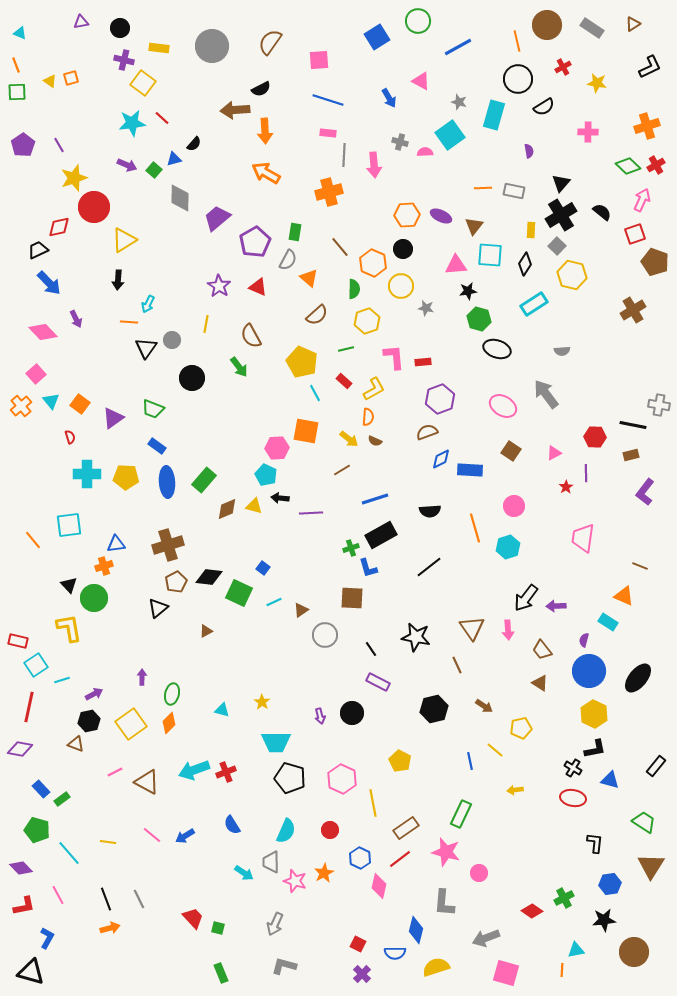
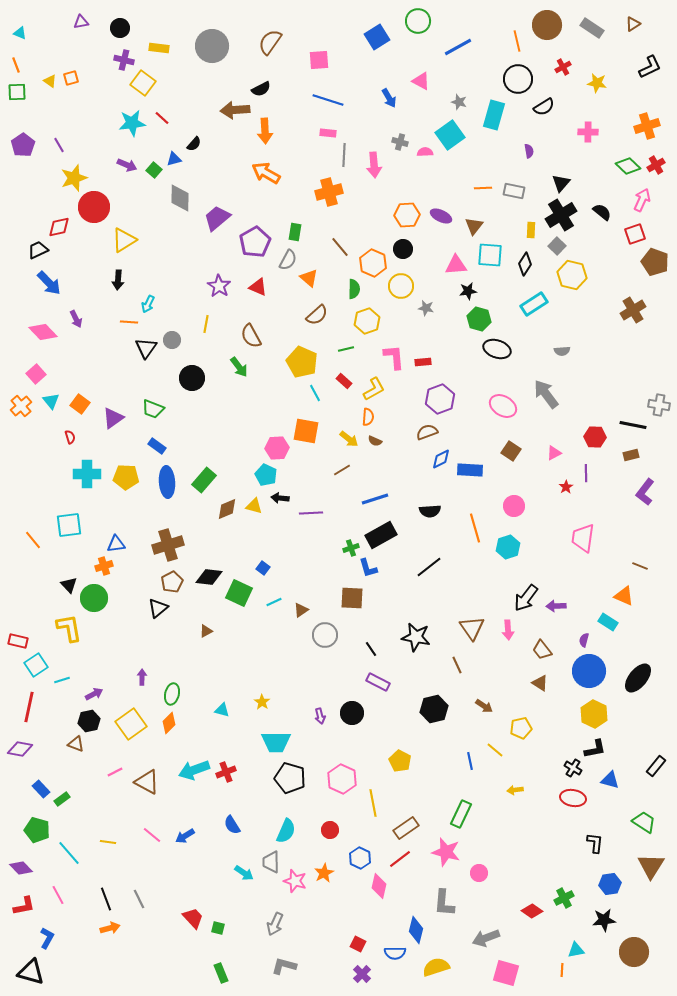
brown pentagon at (176, 582): moved 4 px left
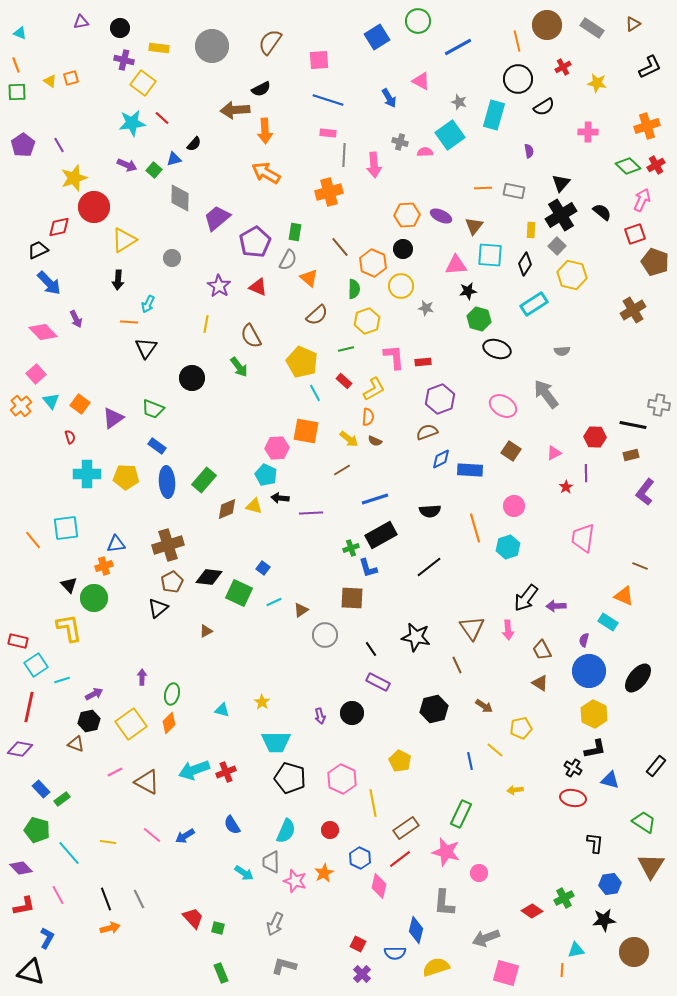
gray circle at (172, 340): moved 82 px up
cyan square at (69, 525): moved 3 px left, 3 px down
brown trapezoid at (542, 650): rotated 10 degrees clockwise
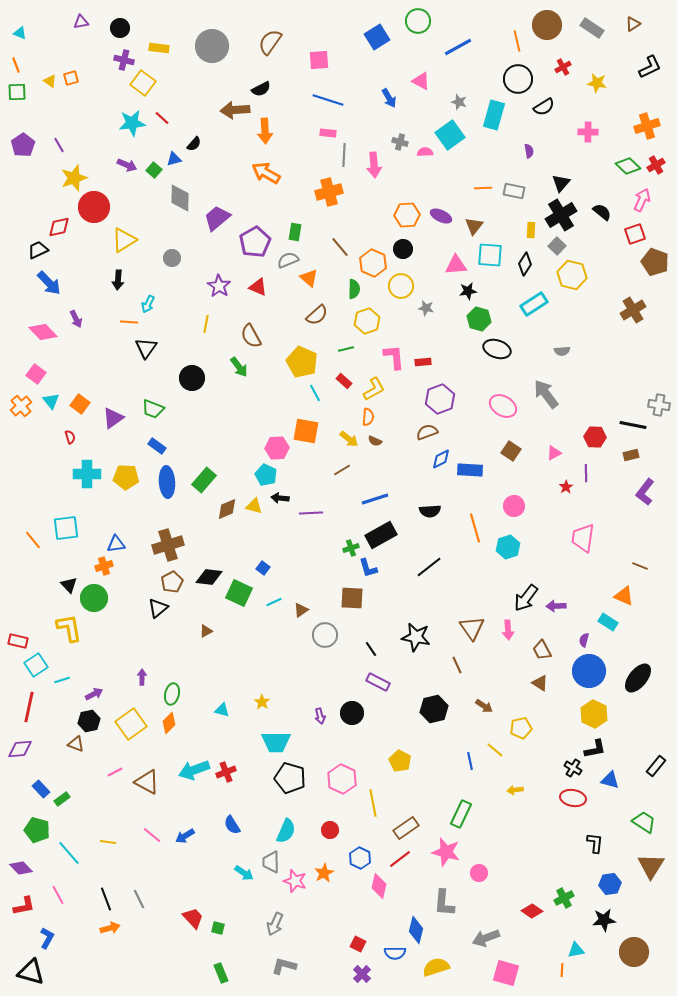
gray semicircle at (288, 260): rotated 140 degrees counterclockwise
pink square at (36, 374): rotated 12 degrees counterclockwise
purple diamond at (20, 749): rotated 15 degrees counterclockwise
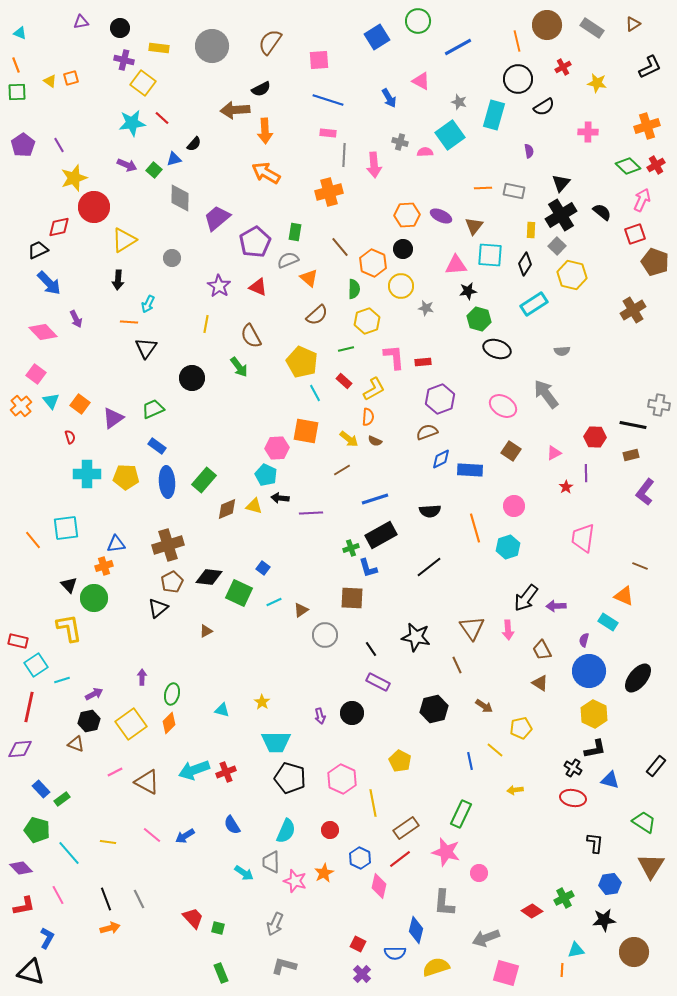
green trapezoid at (153, 409): rotated 135 degrees clockwise
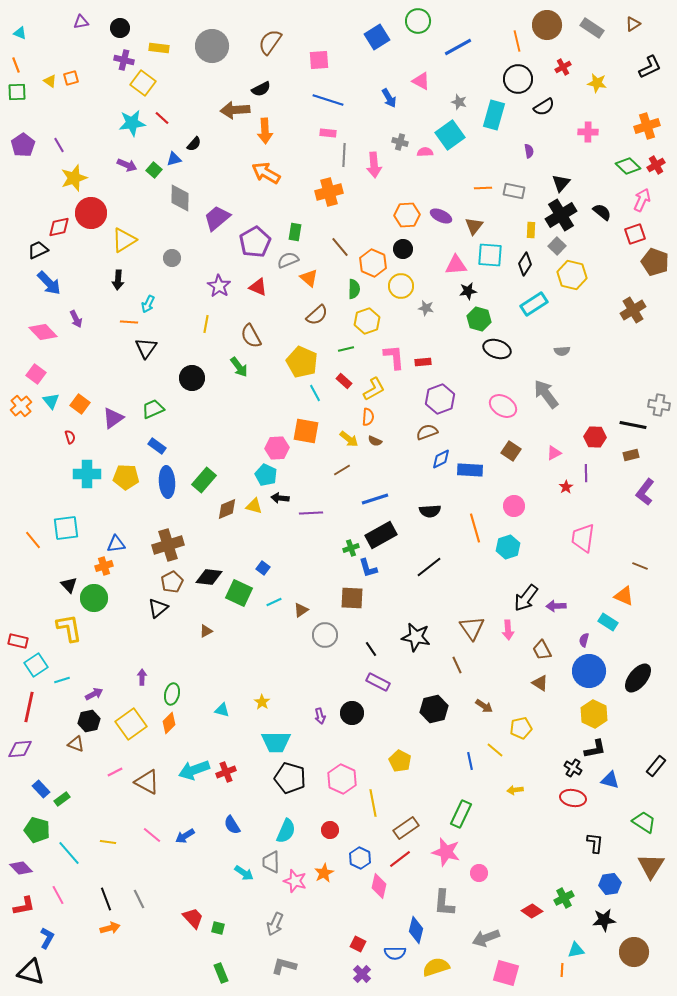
red circle at (94, 207): moved 3 px left, 6 px down
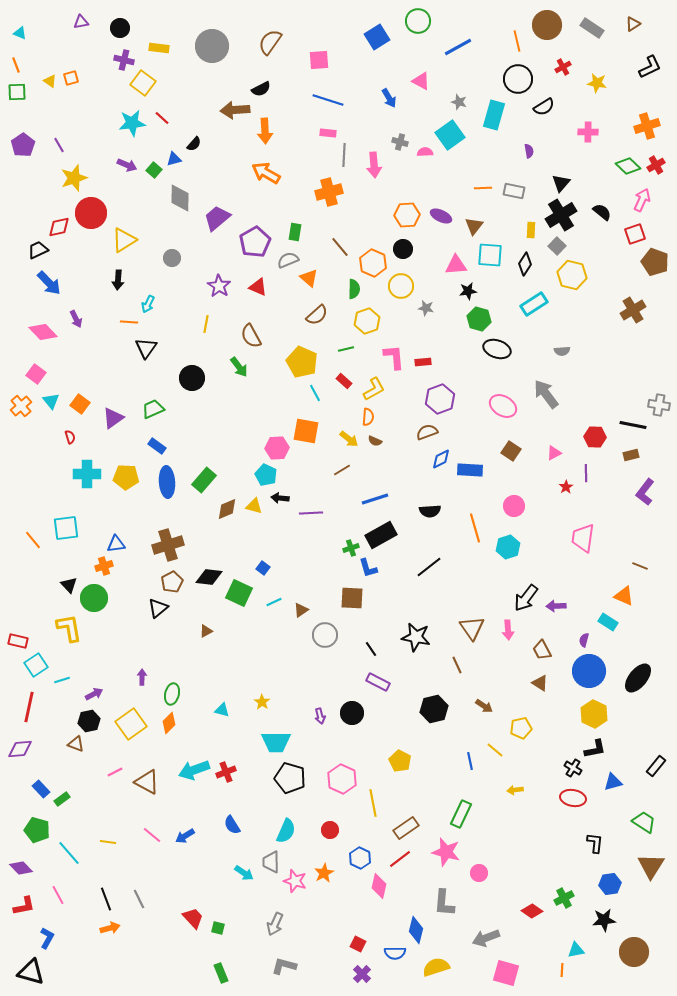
blue triangle at (610, 780): moved 3 px right, 2 px down; rotated 30 degrees counterclockwise
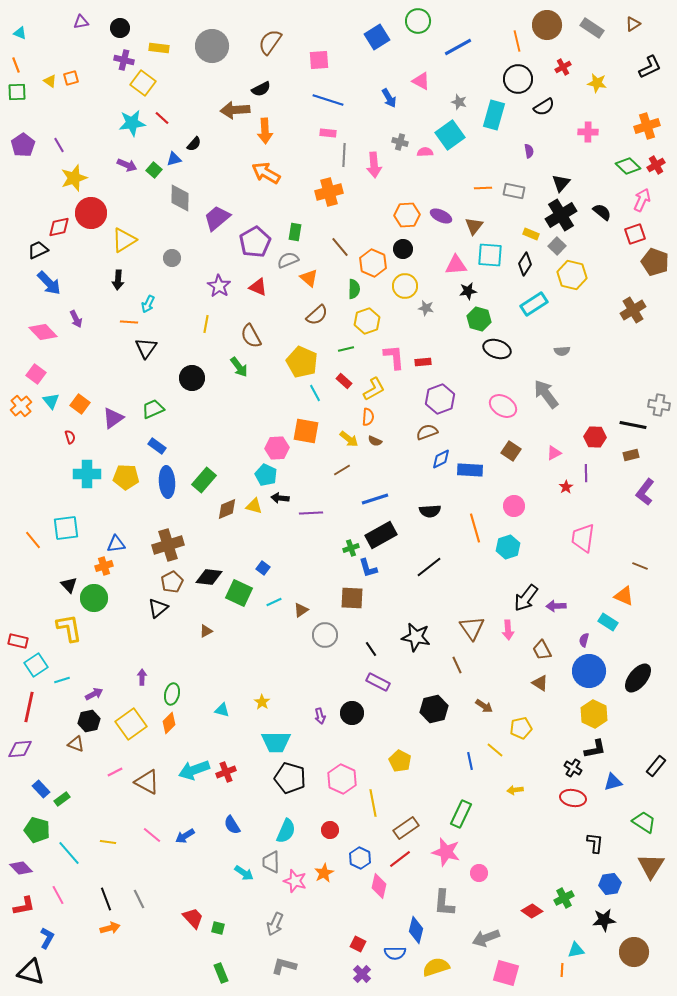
yellow rectangle at (531, 230): moved 4 px down; rotated 70 degrees counterclockwise
yellow circle at (401, 286): moved 4 px right
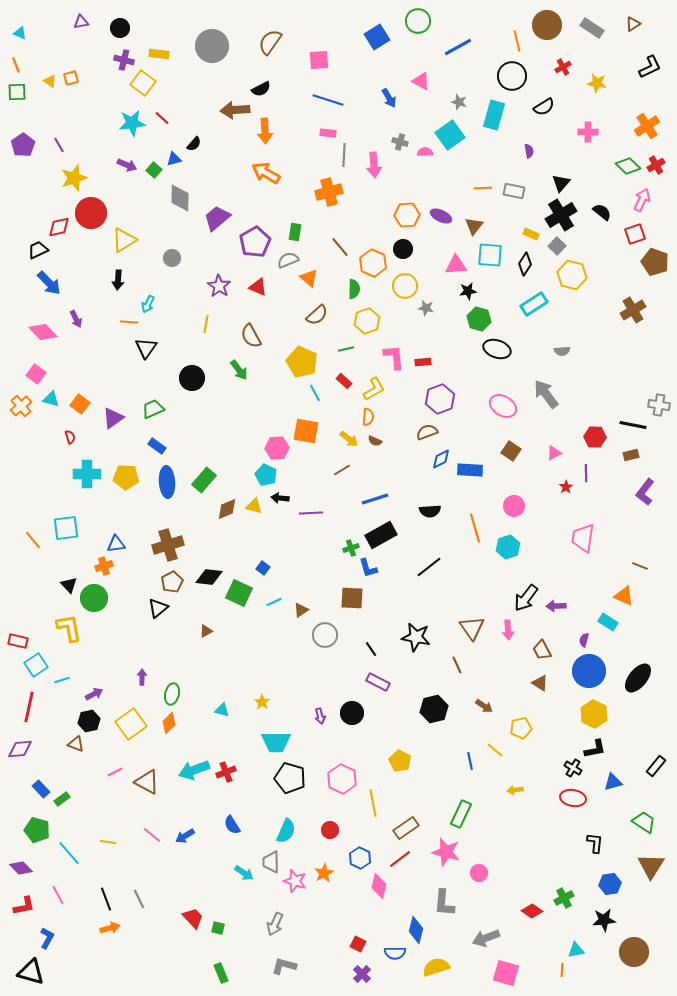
yellow rectangle at (159, 48): moved 6 px down
black circle at (518, 79): moved 6 px left, 3 px up
orange cross at (647, 126): rotated 15 degrees counterclockwise
green arrow at (239, 367): moved 3 px down
cyan triangle at (51, 401): moved 2 px up; rotated 36 degrees counterclockwise
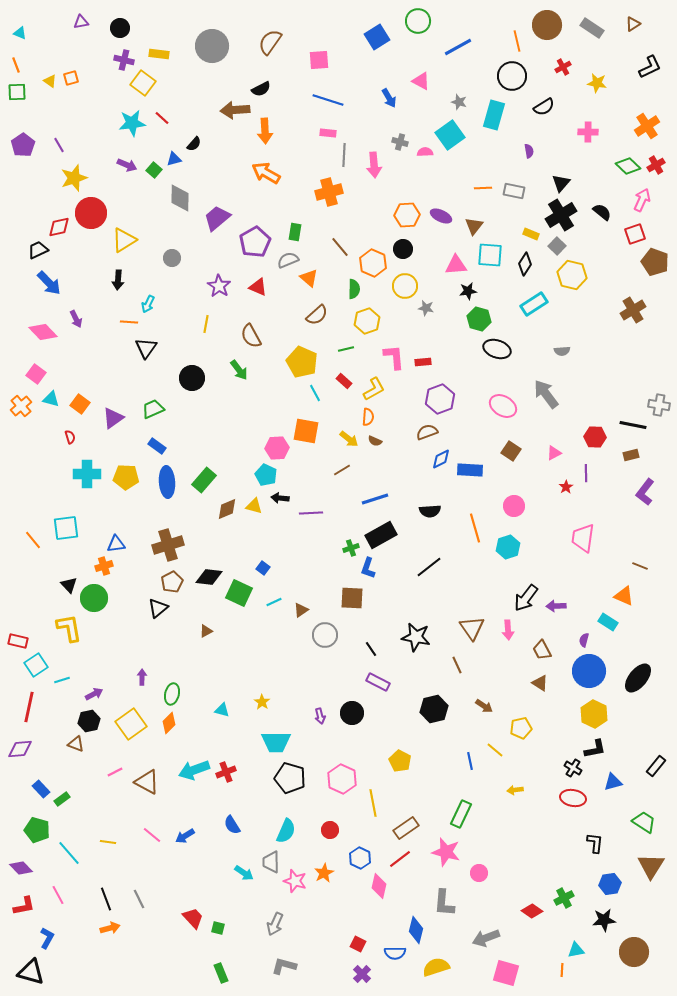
blue L-shape at (368, 568): rotated 35 degrees clockwise
